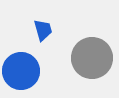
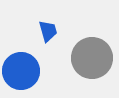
blue trapezoid: moved 5 px right, 1 px down
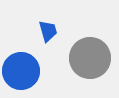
gray circle: moved 2 px left
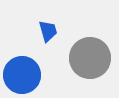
blue circle: moved 1 px right, 4 px down
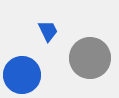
blue trapezoid: rotated 10 degrees counterclockwise
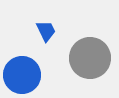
blue trapezoid: moved 2 px left
